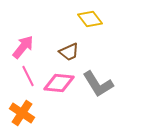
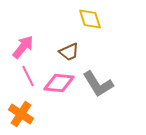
yellow diamond: rotated 20 degrees clockwise
orange cross: moved 1 px left, 1 px down
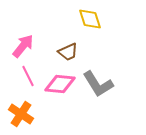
pink arrow: moved 1 px up
brown trapezoid: moved 1 px left
pink diamond: moved 1 px right, 1 px down
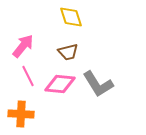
yellow diamond: moved 19 px left, 2 px up
brown trapezoid: rotated 10 degrees clockwise
orange cross: rotated 30 degrees counterclockwise
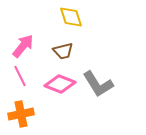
brown trapezoid: moved 5 px left, 1 px up
pink line: moved 8 px left
pink diamond: rotated 16 degrees clockwise
orange cross: rotated 15 degrees counterclockwise
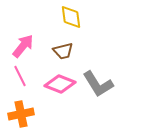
yellow diamond: rotated 10 degrees clockwise
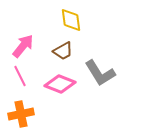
yellow diamond: moved 3 px down
brown trapezoid: rotated 15 degrees counterclockwise
gray L-shape: moved 2 px right, 11 px up
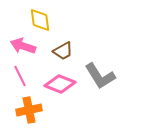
yellow diamond: moved 31 px left
pink arrow: rotated 110 degrees counterclockwise
gray L-shape: moved 3 px down
orange cross: moved 8 px right, 4 px up
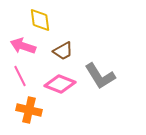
orange cross: rotated 25 degrees clockwise
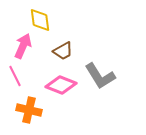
pink arrow: rotated 95 degrees clockwise
pink line: moved 5 px left
pink diamond: moved 1 px right, 1 px down
